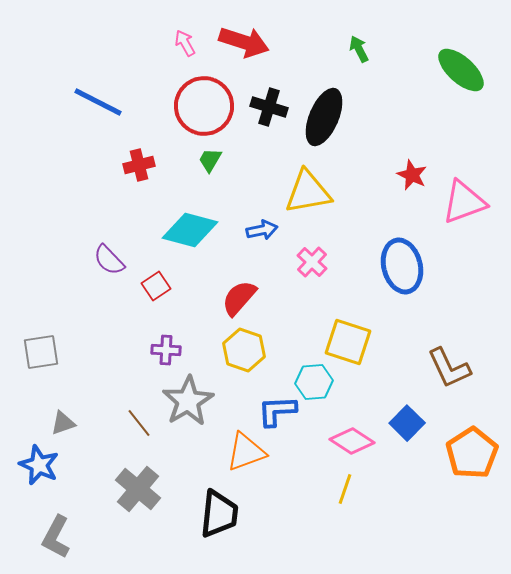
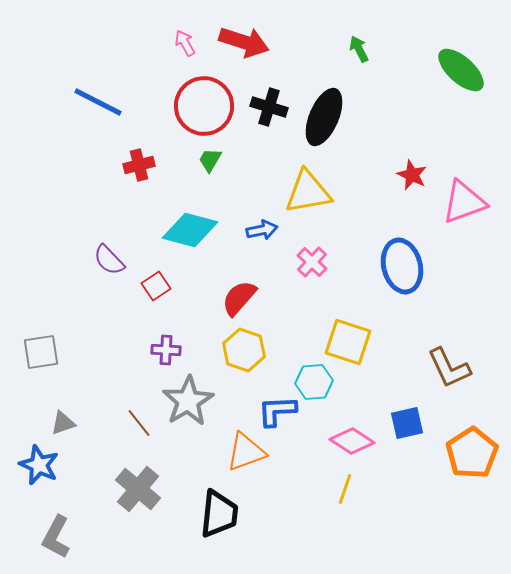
blue square: rotated 32 degrees clockwise
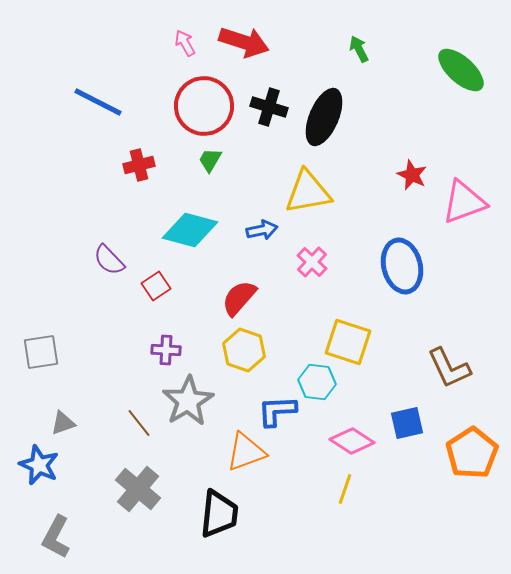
cyan hexagon: moved 3 px right; rotated 12 degrees clockwise
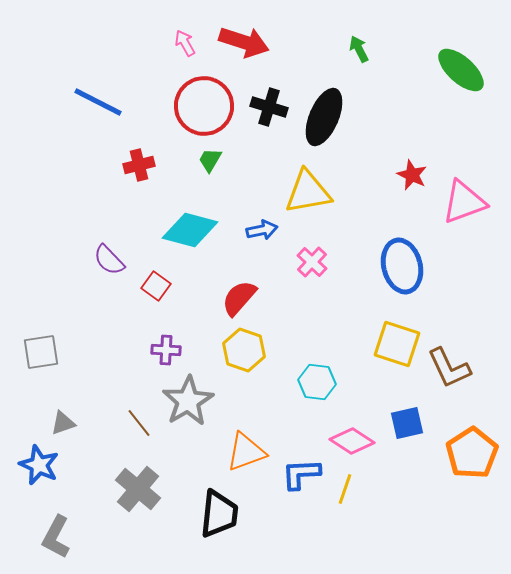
red square: rotated 20 degrees counterclockwise
yellow square: moved 49 px right, 2 px down
blue L-shape: moved 24 px right, 63 px down
